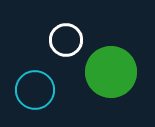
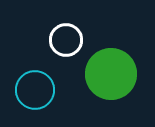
green circle: moved 2 px down
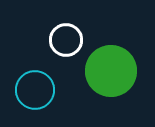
green circle: moved 3 px up
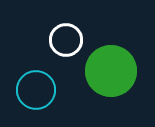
cyan circle: moved 1 px right
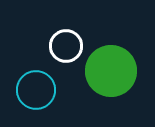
white circle: moved 6 px down
